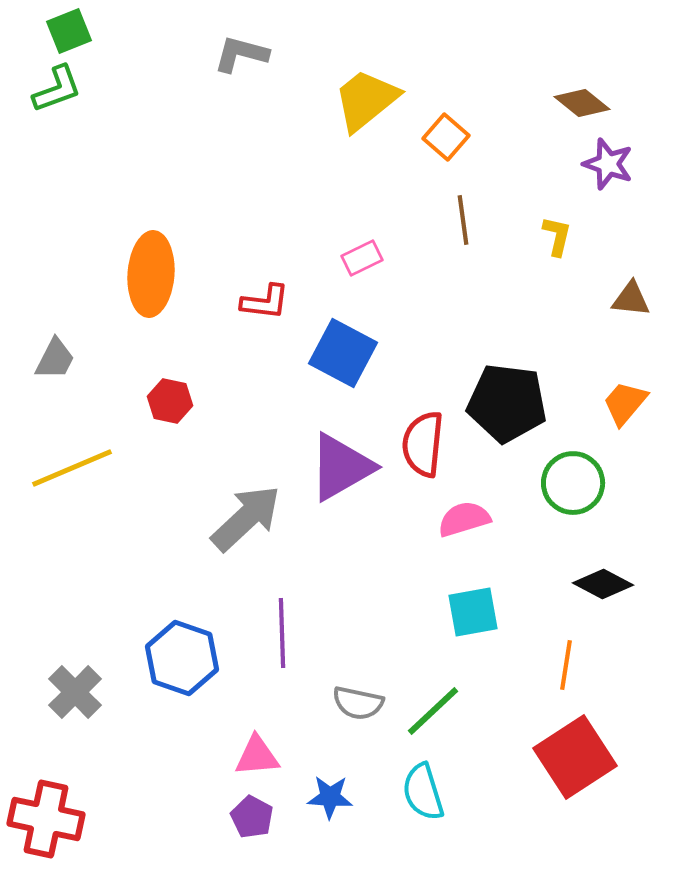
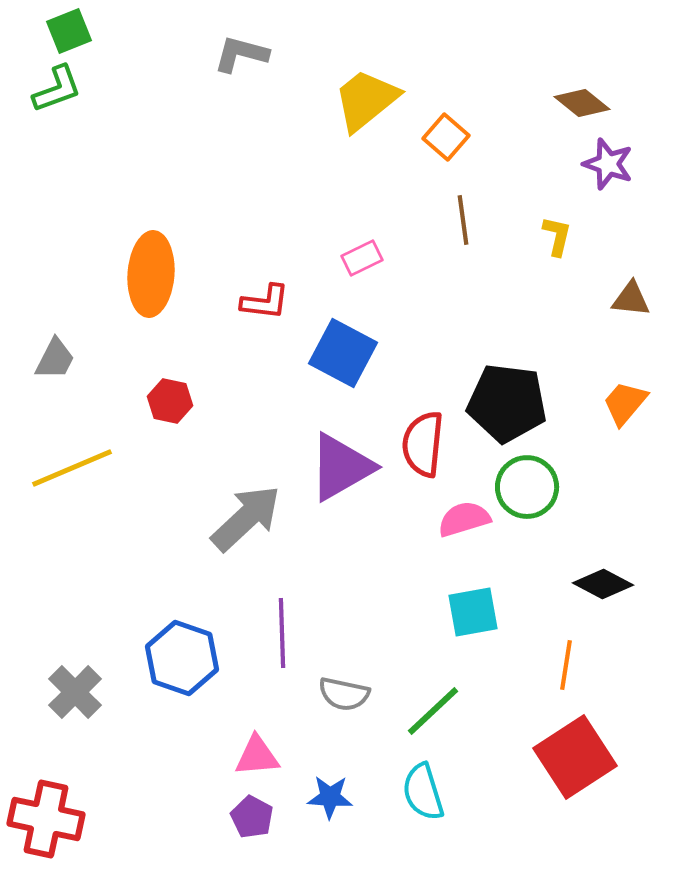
green circle: moved 46 px left, 4 px down
gray semicircle: moved 14 px left, 9 px up
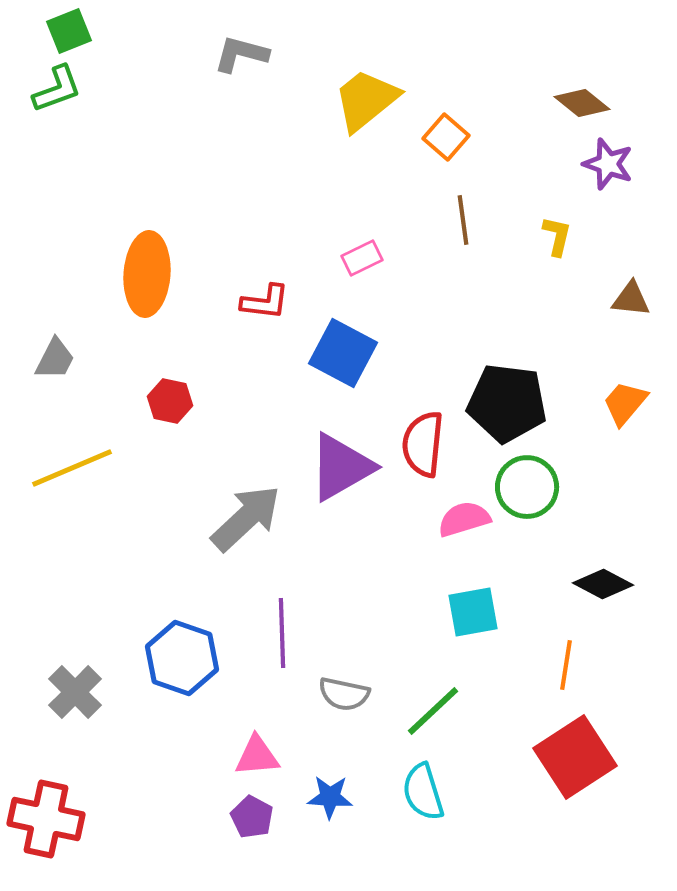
orange ellipse: moved 4 px left
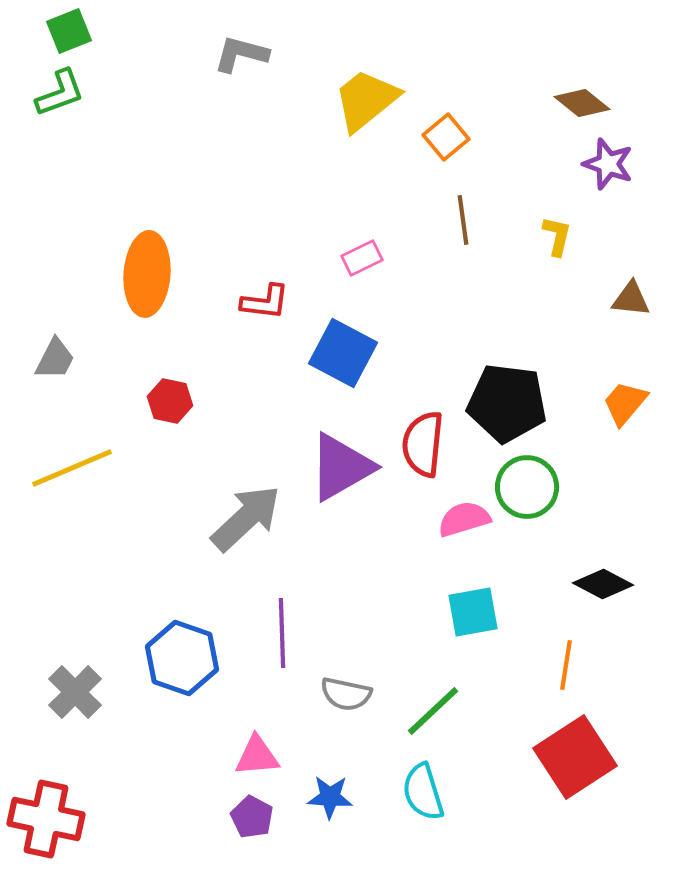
green L-shape: moved 3 px right, 4 px down
orange square: rotated 9 degrees clockwise
gray semicircle: moved 2 px right
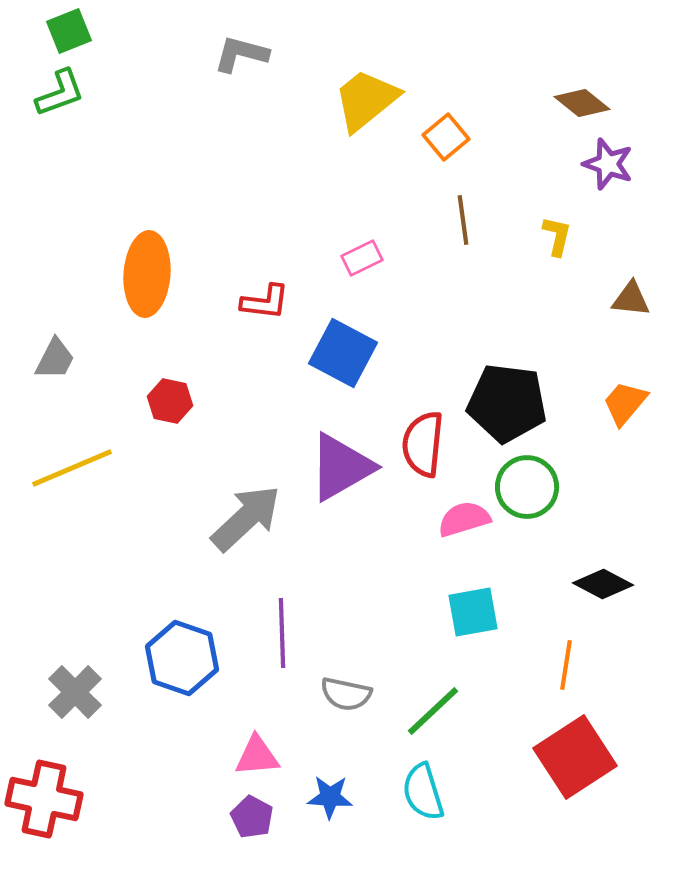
red cross: moved 2 px left, 20 px up
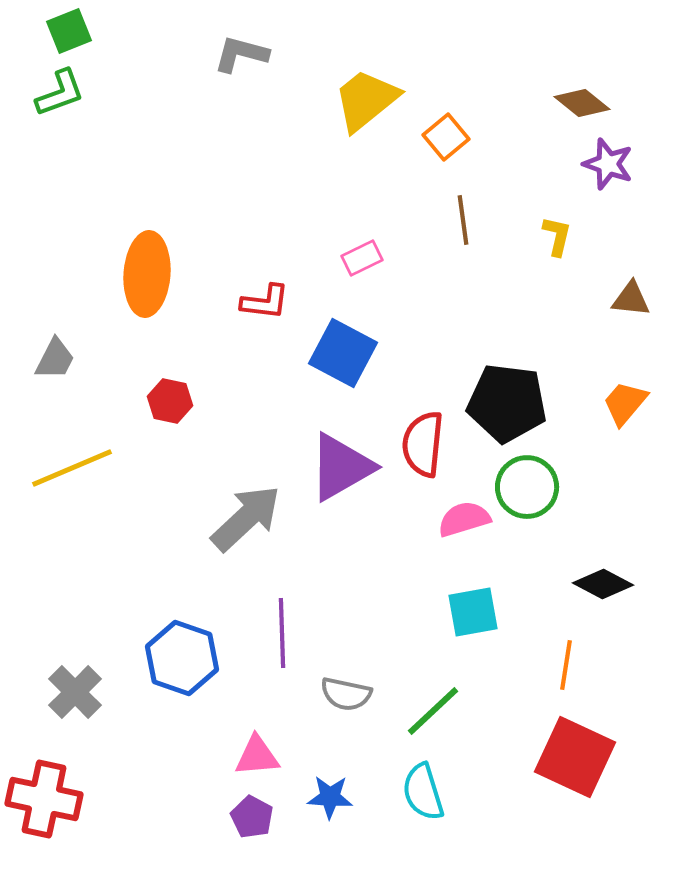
red square: rotated 32 degrees counterclockwise
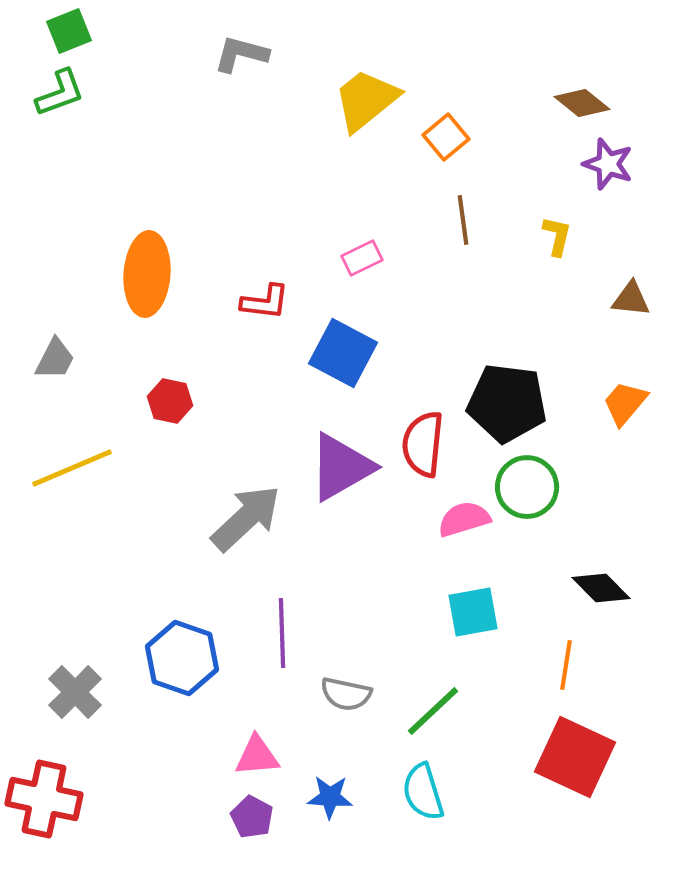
black diamond: moved 2 px left, 4 px down; rotated 18 degrees clockwise
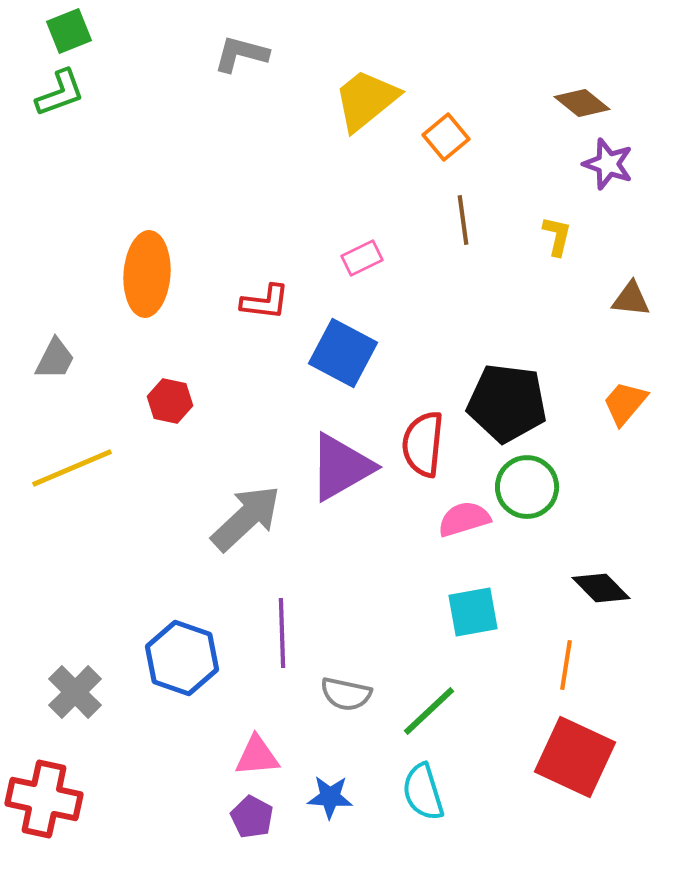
green line: moved 4 px left
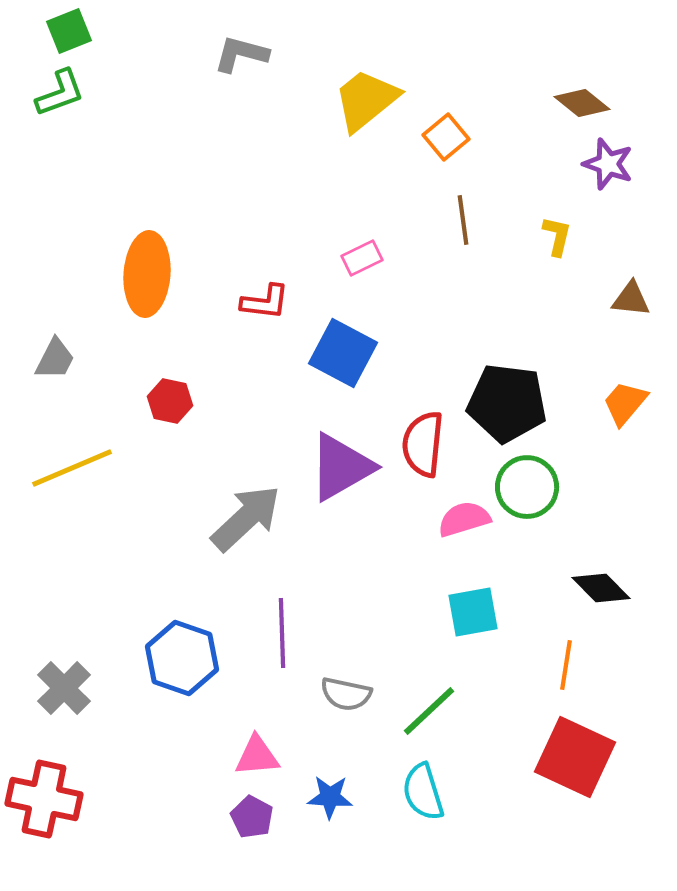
gray cross: moved 11 px left, 4 px up
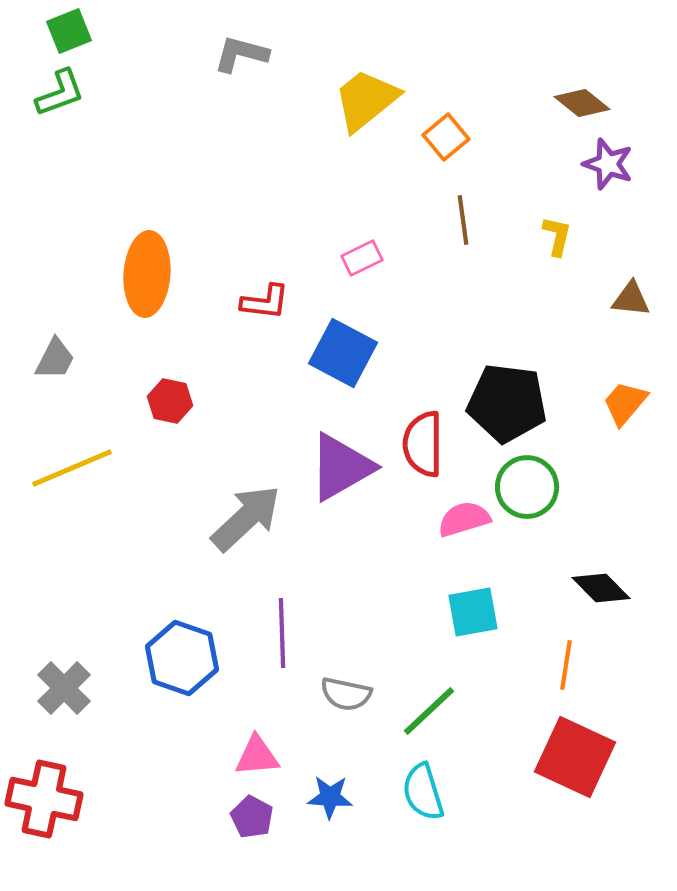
red semicircle: rotated 6 degrees counterclockwise
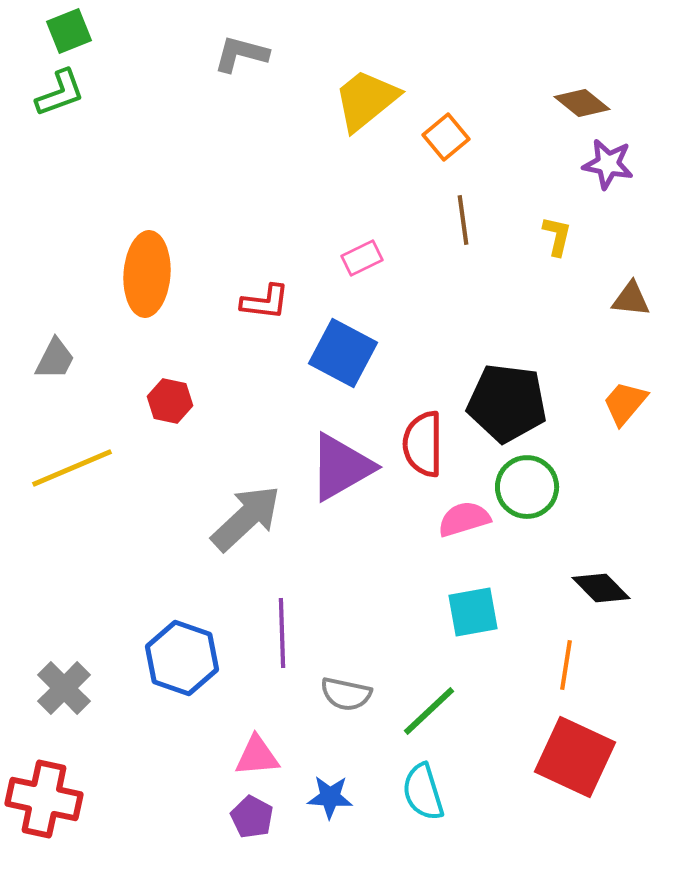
purple star: rotated 9 degrees counterclockwise
